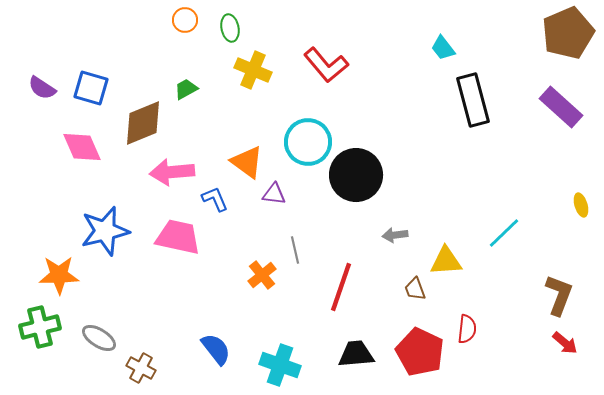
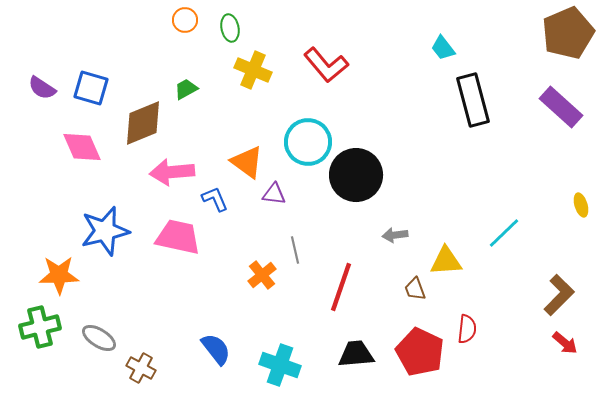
brown L-shape: rotated 24 degrees clockwise
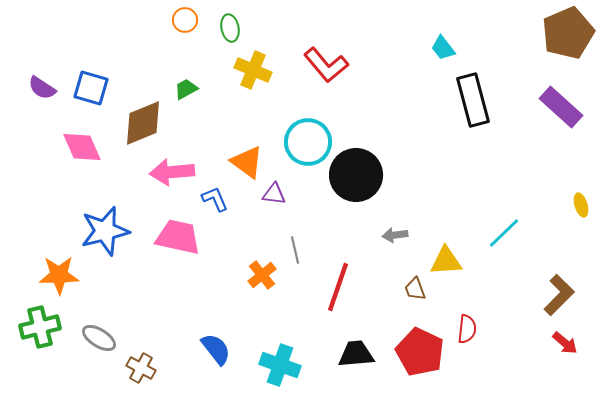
red line: moved 3 px left
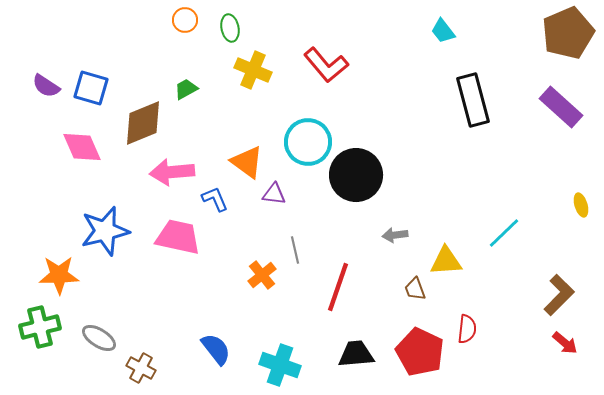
cyan trapezoid: moved 17 px up
purple semicircle: moved 4 px right, 2 px up
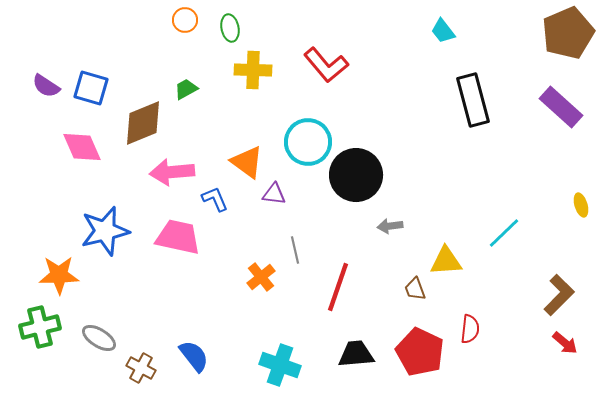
yellow cross: rotated 21 degrees counterclockwise
gray arrow: moved 5 px left, 9 px up
orange cross: moved 1 px left, 2 px down
red semicircle: moved 3 px right
blue semicircle: moved 22 px left, 7 px down
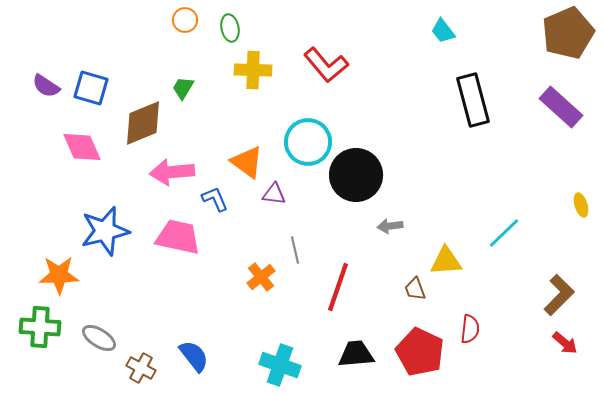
green trapezoid: moved 3 px left, 1 px up; rotated 30 degrees counterclockwise
green cross: rotated 18 degrees clockwise
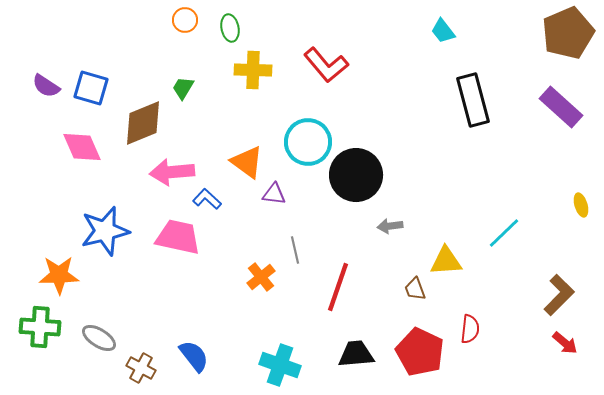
blue L-shape: moved 8 px left; rotated 24 degrees counterclockwise
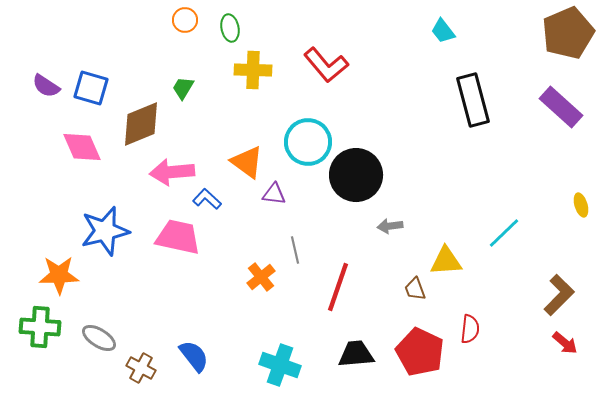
brown diamond: moved 2 px left, 1 px down
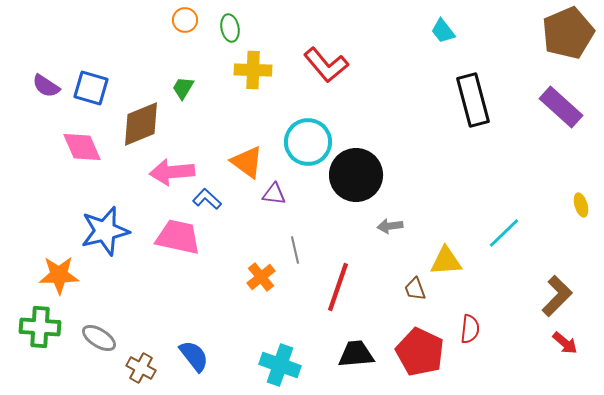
brown L-shape: moved 2 px left, 1 px down
